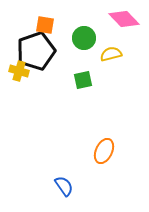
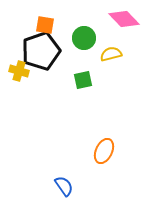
black pentagon: moved 5 px right
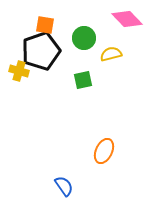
pink diamond: moved 3 px right
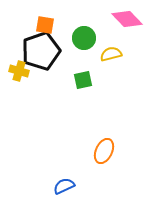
blue semicircle: rotated 80 degrees counterclockwise
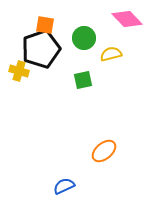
black pentagon: moved 2 px up
orange ellipse: rotated 25 degrees clockwise
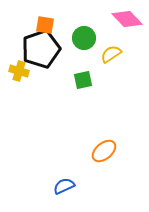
yellow semicircle: rotated 20 degrees counterclockwise
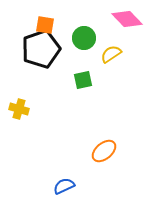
yellow cross: moved 38 px down
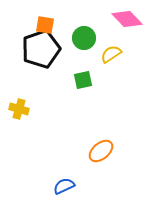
orange ellipse: moved 3 px left
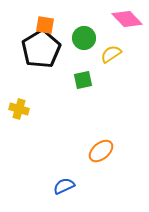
black pentagon: rotated 12 degrees counterclockwise
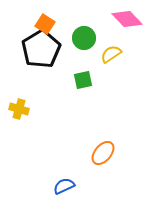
orange square: moved 1 px up; rotated 24 degrees clockwise
orange ellipse: moved 2 px right, 2 px down; rotated 10 degrees counterclockwise
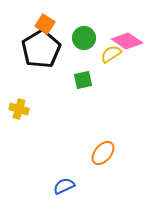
pink diamond: moved 22 px down; rotated 12 degrees counterclockwise
